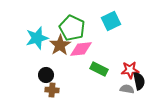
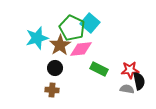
cyan square: moved 21 px left, 2 px down; rotated 24 degrees counterclockwise
black circle: moved 9 px right, 7 px up
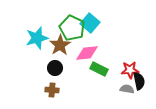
pink diamond: moved 6 px right, 4 px down
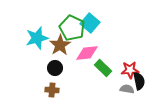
green rectangle: moved 4 px right, 1 px up; rotated 18 degrees clockwise
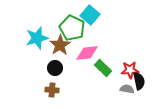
cyan square: moved 8 px up
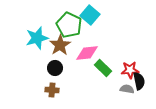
green pentagon: moved 3 px left, 3 px up
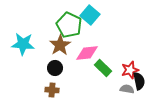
cyan star: moved 14 px left, 6 px down; rotated 20 degrees clockwise
red star: rotated 12 degrees counterclockwise
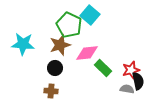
brown star: rotated 15 degrees clockwise
red star: moved 1 px right
black semicircle: moved 1 px left
brown cross: moved 1 px left, 1 px down
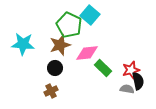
brown cross: rotated 32 degrees counterclockwise
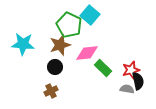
black circle: moved 1 px up
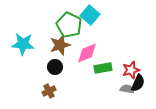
pink diamond: rotated 15 degrees counterclockwise
green rectangle: rotated 54 degrees counterclockwise
black semicircle: moved 2 px down; rotated 36 degrees clockwise
brown cross: moved 2 px left
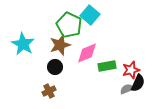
cyan star: rotated 25 degrees clockwise
green rectangle: moved 4 px right, 2 px up
gray semicircle: rotated 32 degrees counterclockwise
